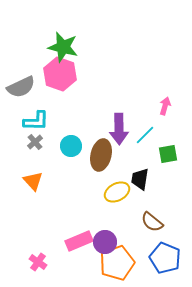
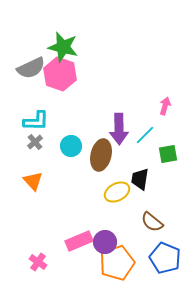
gray semicircle: moved 10 px right, 19 px up
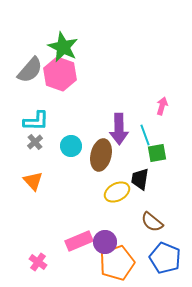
green star: rotated 12 degrees clockwise
gray semicircle: moved 1 px left, 2 px down; rotated 24 degrees counterclockwise
pink arrow: moved 3 px left
cyan line: rotated 65 degrees counterclockwise
green square: moved 11 px left, 1 px up
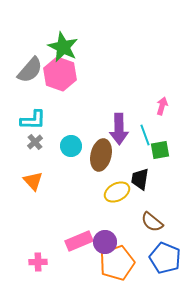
cyan L-shape: moved 3 px left, 1 px up
green square: moved 3 px right, 3 px up
pink cross: rotated 36 degrees counterclockwise
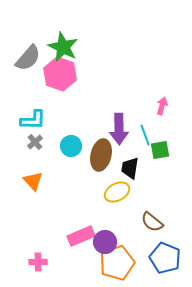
gray semicircle: moved 2 px left, 12 px up
black trapezoid: moved 10 px left, 11 px up
pink rectangle: moved 2 px right, 5 px up
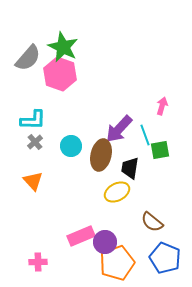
purple arrow: rotated 44 degrees clockwise
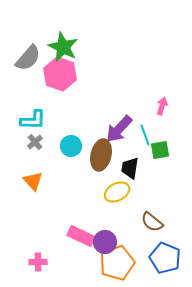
pink rectangle: rotated 48 degrees clockwise
